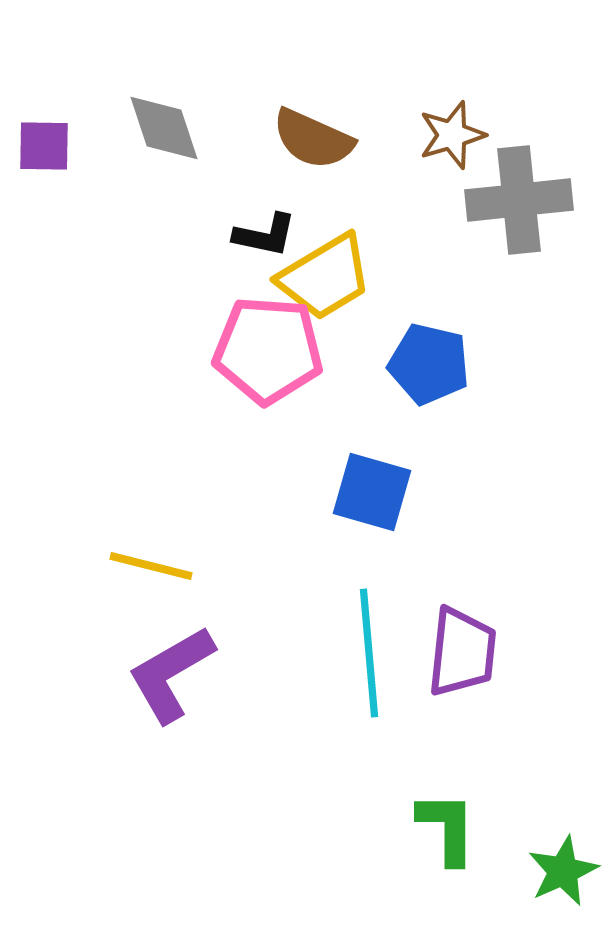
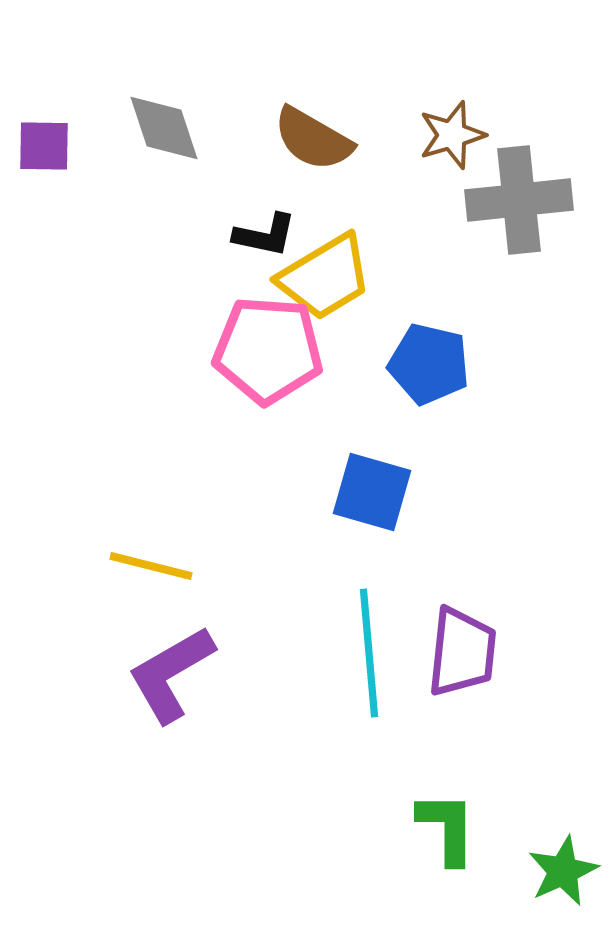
brown semicircle: rotated 6 degrees clockwise
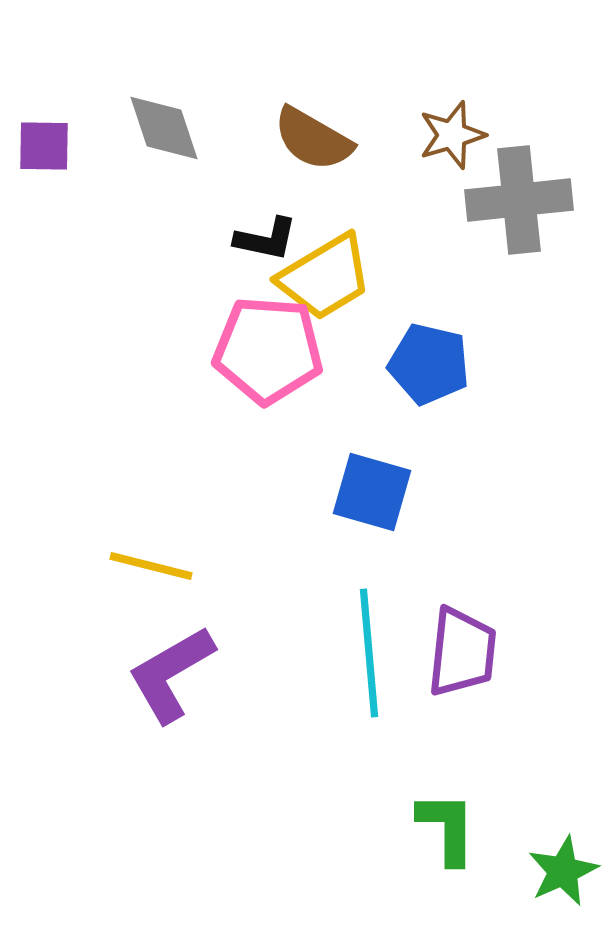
black L-shape: moved 1 px right, 4 px down
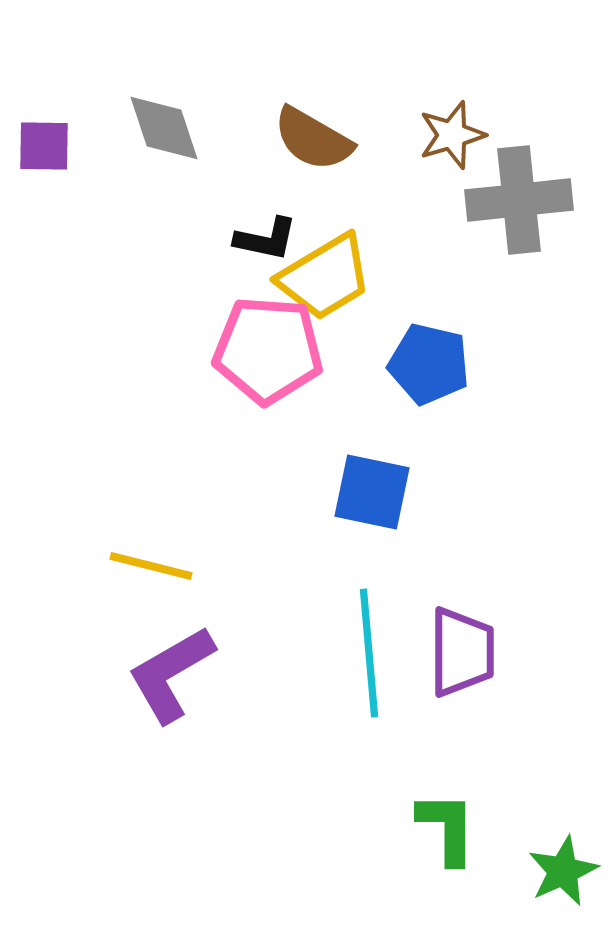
blue square: rotated 4 degrees counterclockwise
purple trapezoid: rotated 6 degrees counterclockwise
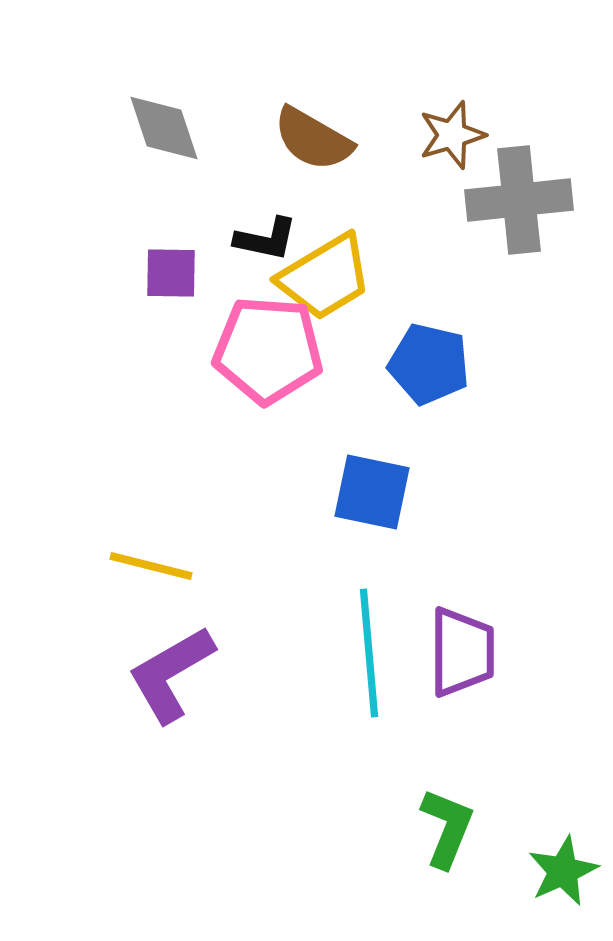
purple square: moved 127 px right, 127 px down
green L-shape: rotated 22 degrees clockwise
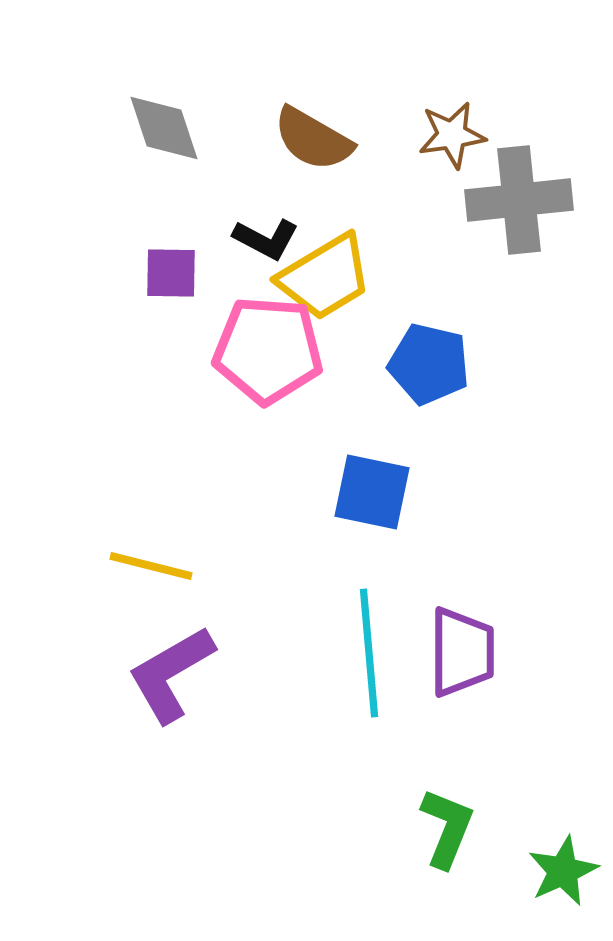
brown star: rotated 8 degrees clockwise
black L-shape: rotated 16 degrees clockwise
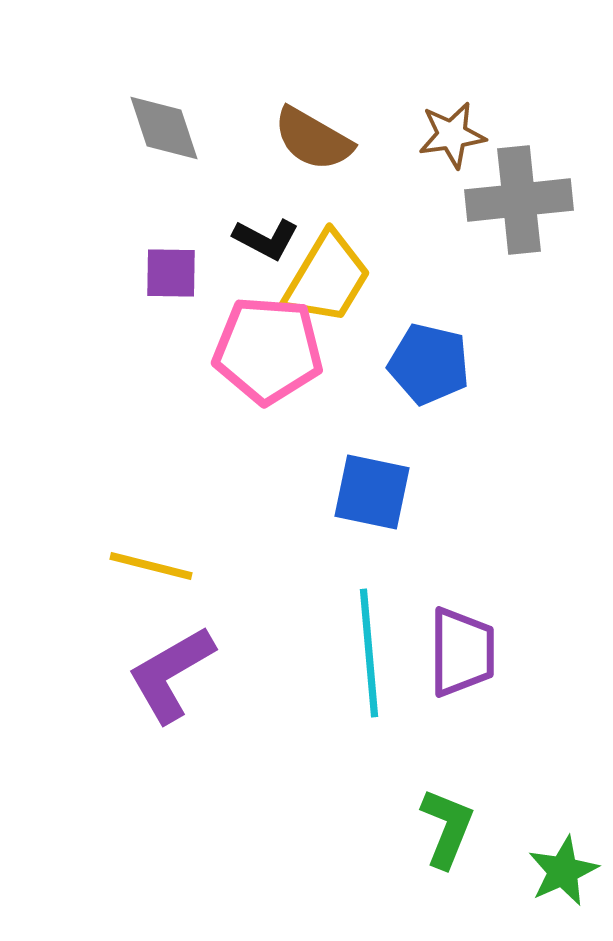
yellow trapezoid: moved 2 px right, 1 px down; rotated 28 degrees counterclockwise
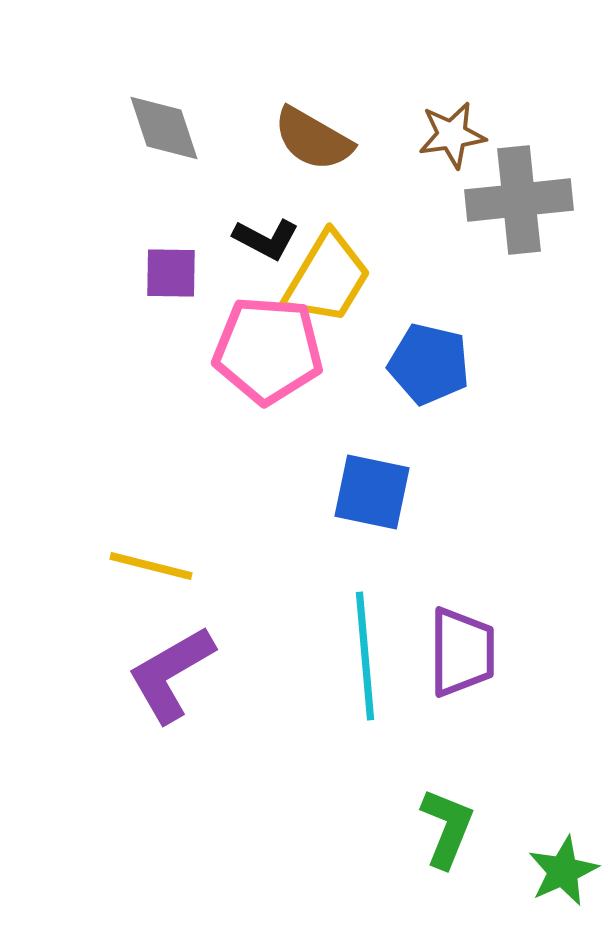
cyan line: moved 4 px left, 3 px down
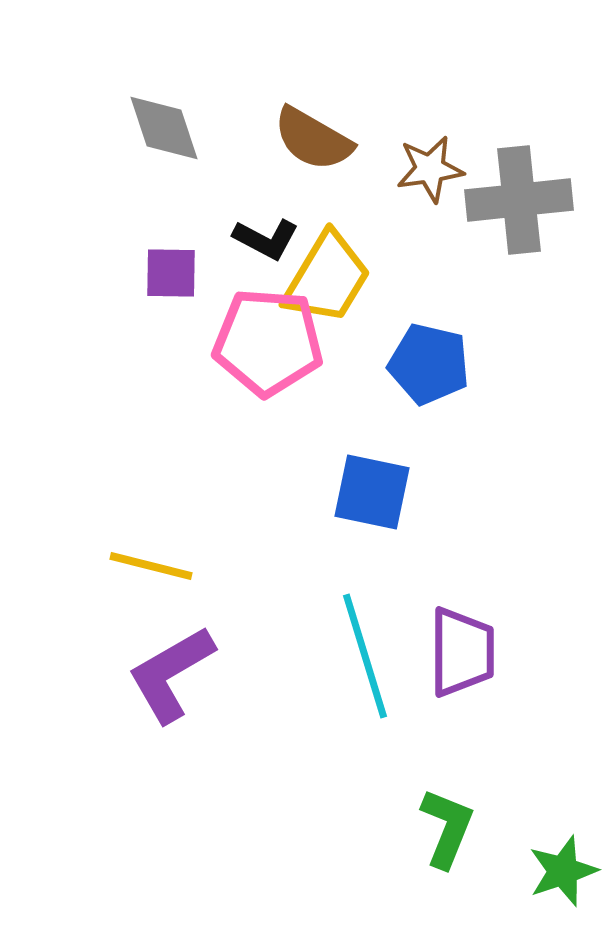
brown star: moved 22 px left, 34 px down
pink pentagon: moved 8 px up
cyan line: rotated 12 degrees counterclockwise
green star: rotated 6 degrees clockwise
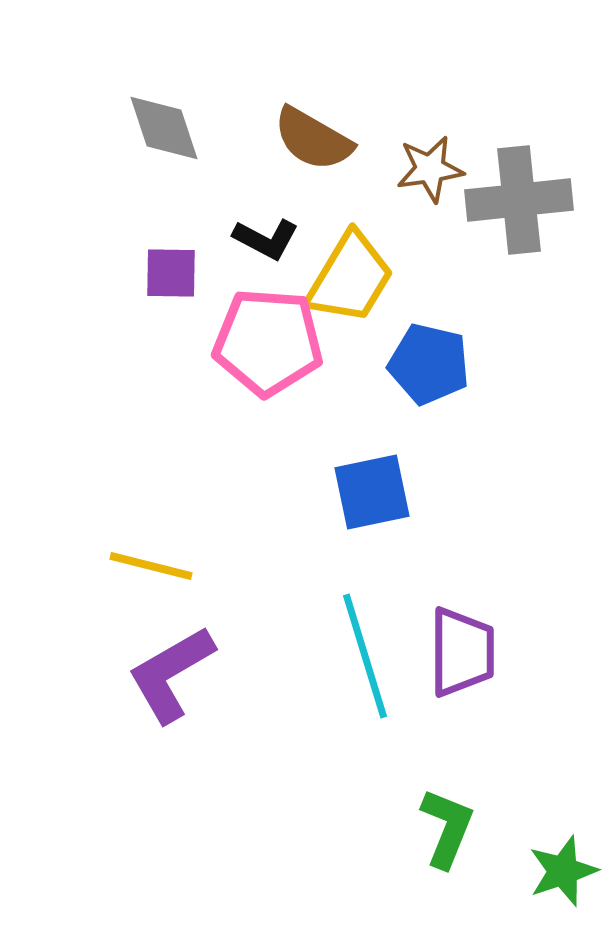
yellow trapezoid: moved 23 px right
blue square: rotated 24 degrees counterclockwise
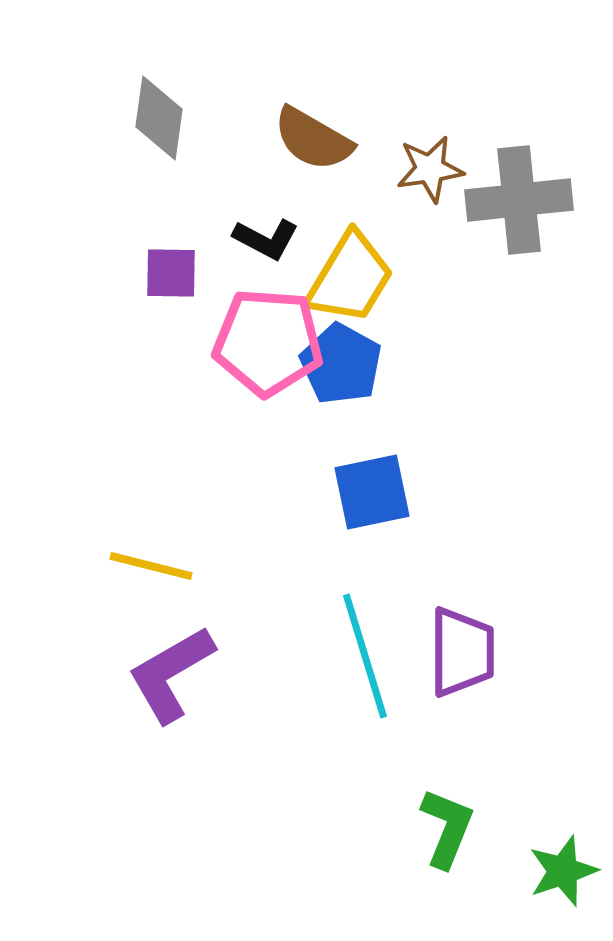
gray diamond: moved 5 px left, 10 px up; rotated 26 degrees clockwise
blue pentagon: moved 88 px left; rotated 16 degrees clockwise
